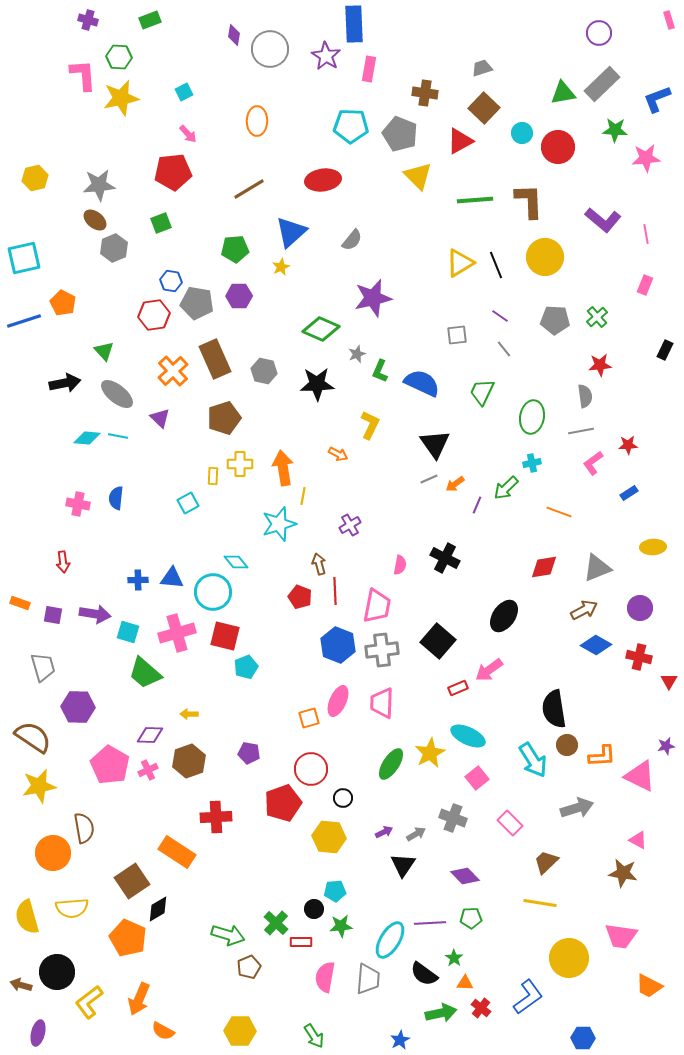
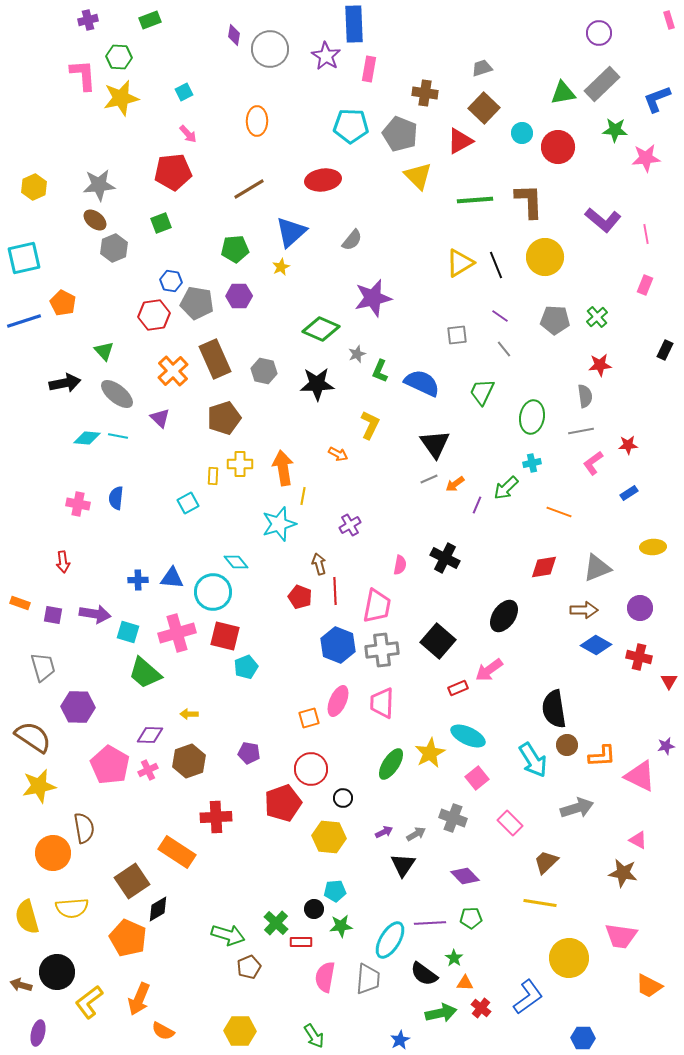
purple cross at (88, 20): rotated 30 degrees counterclockwise
yellow hexagon at (35, 178): moved 1 px left, 9 px down; rotated 10 degrees counterclockwise
brown arrow at (584, 610): rotated 28 degrees clockwise
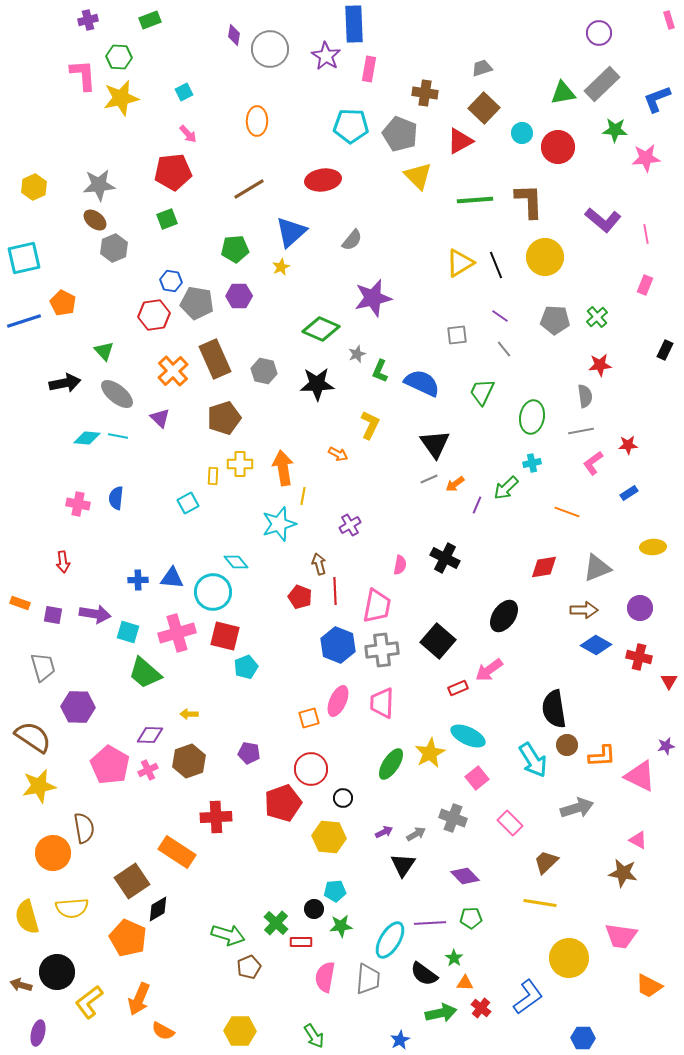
green square at (161, 223): moved 6 px right, 4 px up
orange line at (559, 512): moved 8 px right
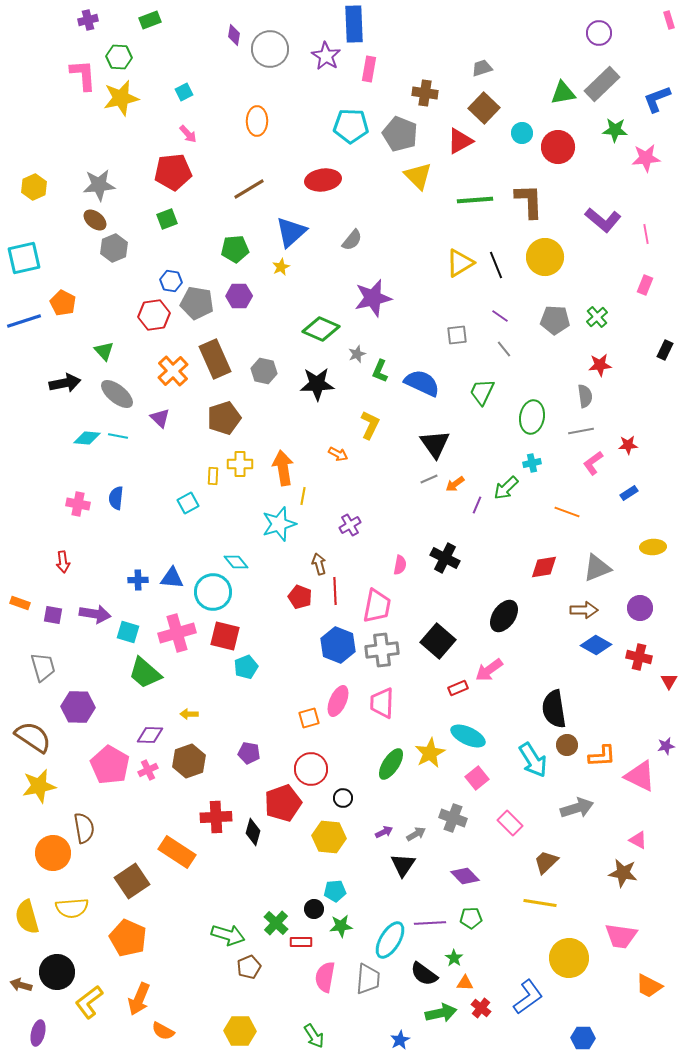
black diamond at (158, 909): moved 95 px right, 77 px up; rotated 44 degrees counterclockwise
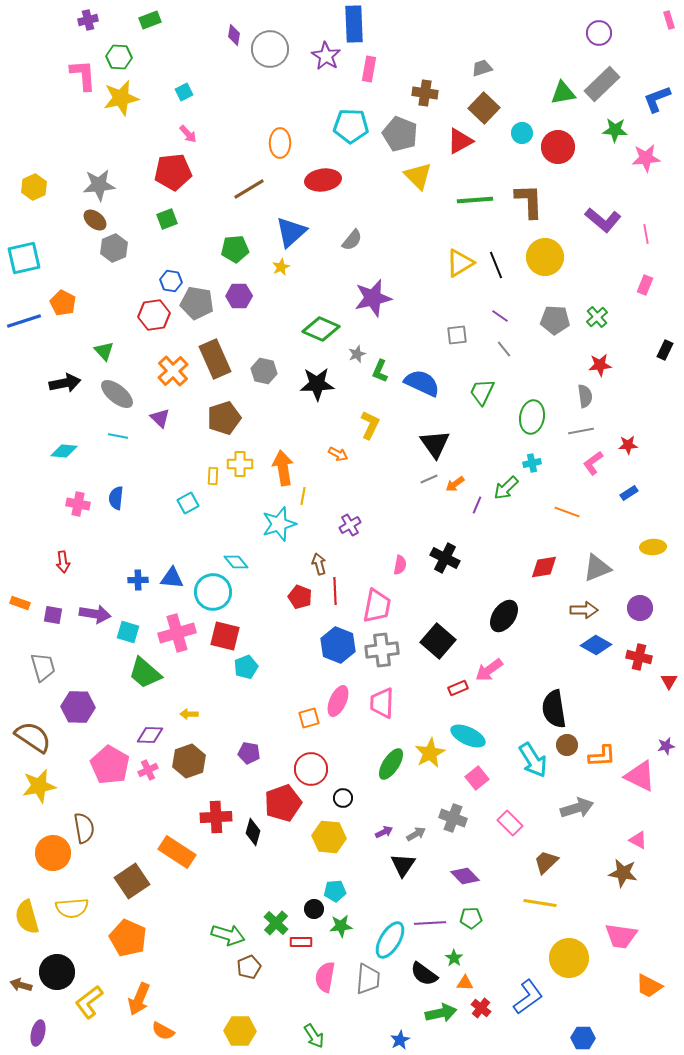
orange ellipse at (257, 121): moved 23 px right, 22 px down
cyan diamond at (87, 438): moved 23 px left, 13 px down
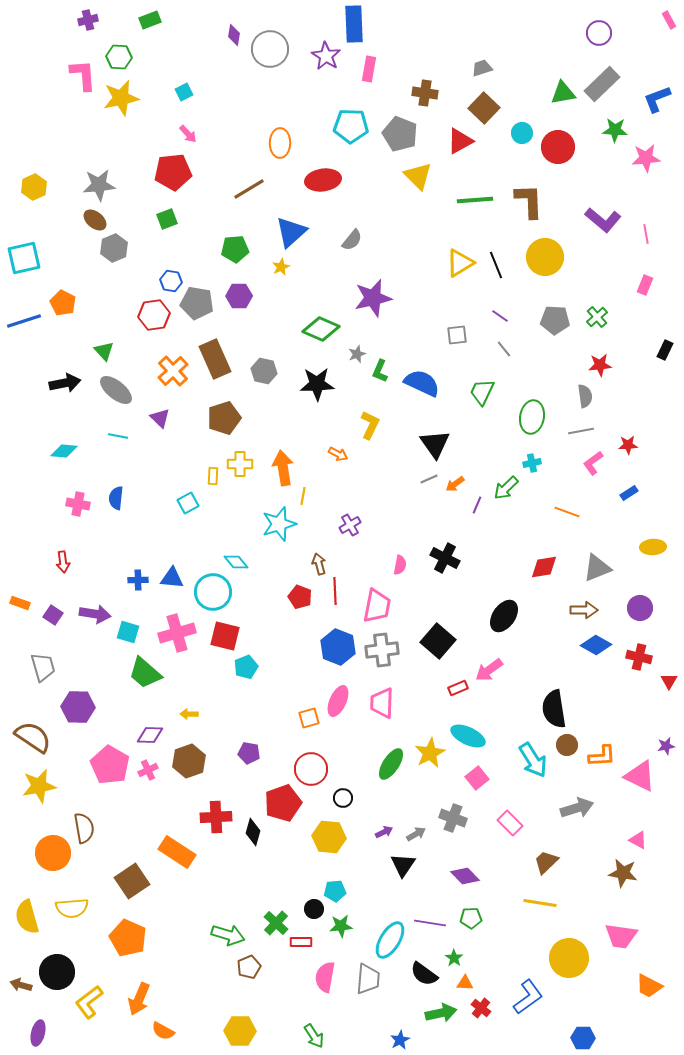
pink rectangle at (669, 20): rotated 12 degrees counterclockwise
gray ellipse at (117, 394): moved 1 px left, 4 px up
purple square at (53, 615): rotated 24 degrees clockwise
blue hexagon at (338, 645): moved 2 px down
purple line at (430, 923): rotated 12 degrees clockwise
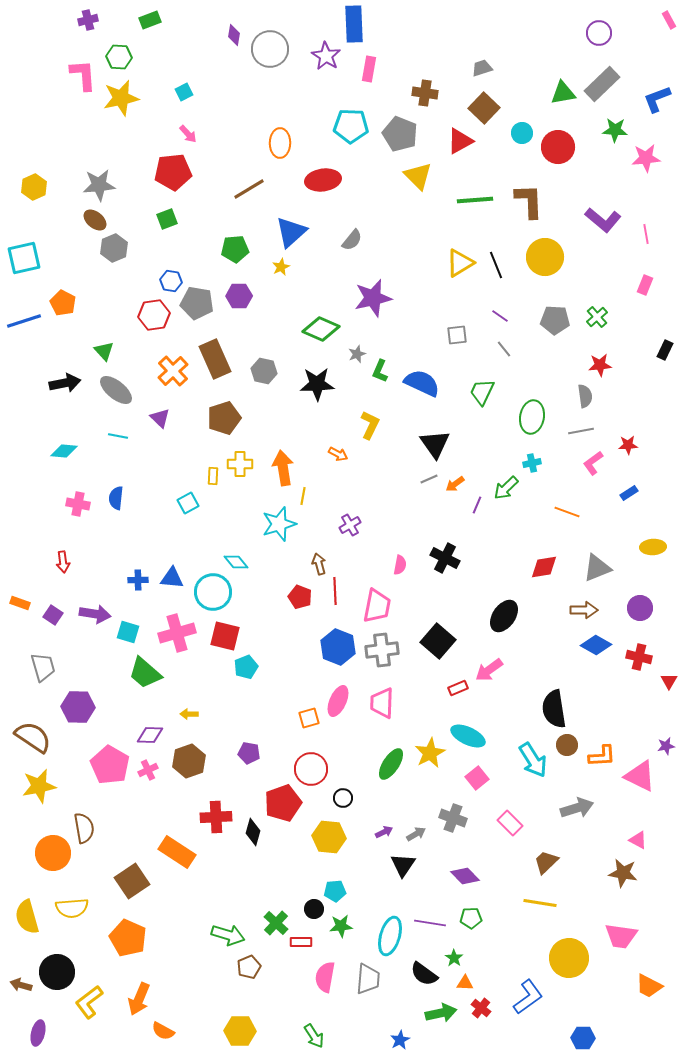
cyan ellipse at (390, 940): moved 4 px up; rotated 15 degrees counterclockwise
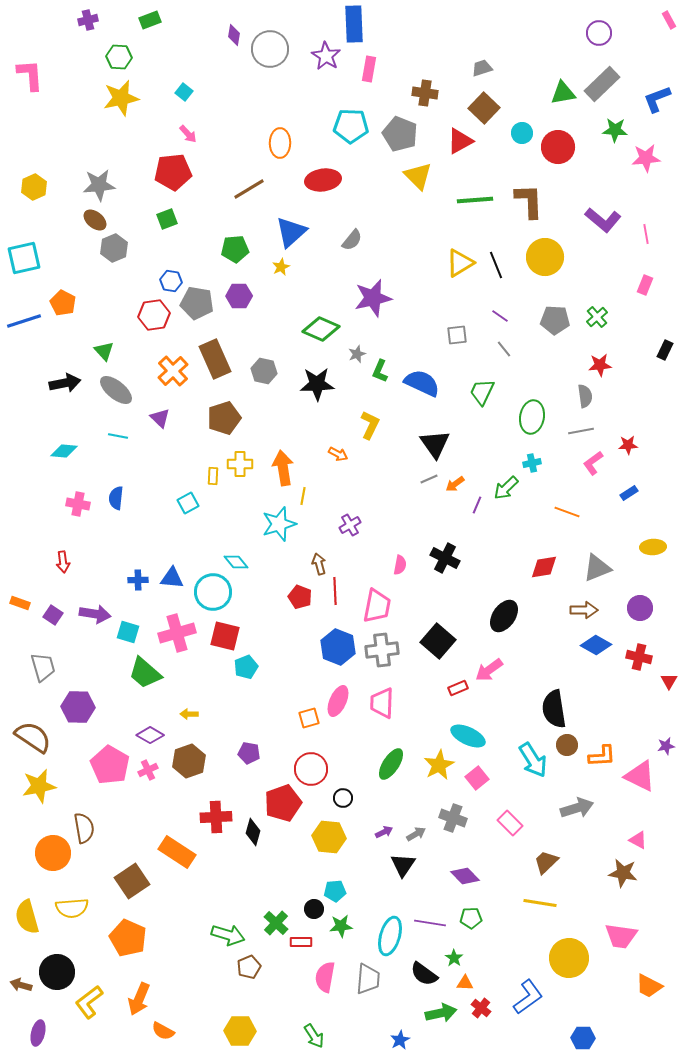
pink L-shape at (83, 75): moved 53 px left
cyan square at (184, 92): rotated 24 degrees counterclockwise
purple diamond at (150, 735): rotated 28 degrees clockwise
yellow star at (430, 753): moved 9 px right, 12 px down
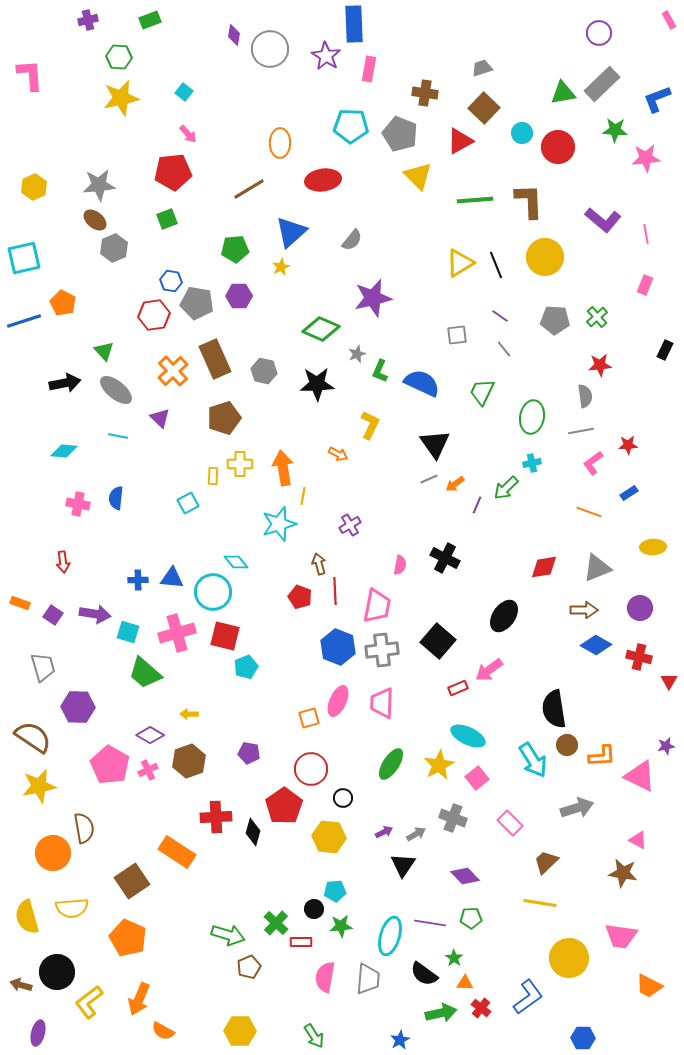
orange line at (567, 512): moved 22 px right
red pentagon at (283, 803): moved 1 px right, 3 px down; rotated 15 degrees counterclockwise
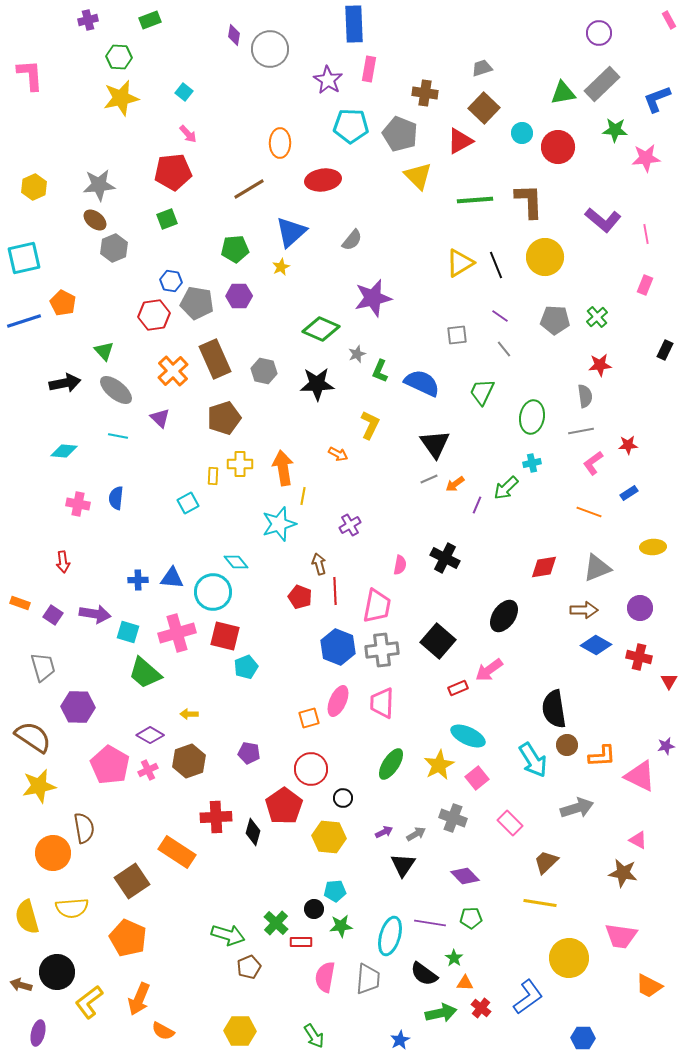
purple star at (326, 56): moved 2 px right, 24 px down
